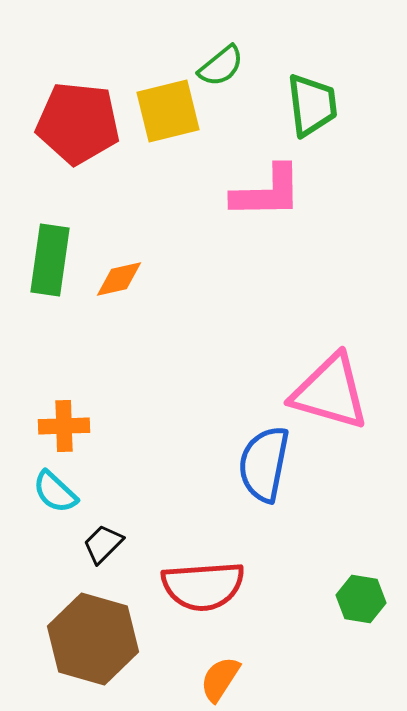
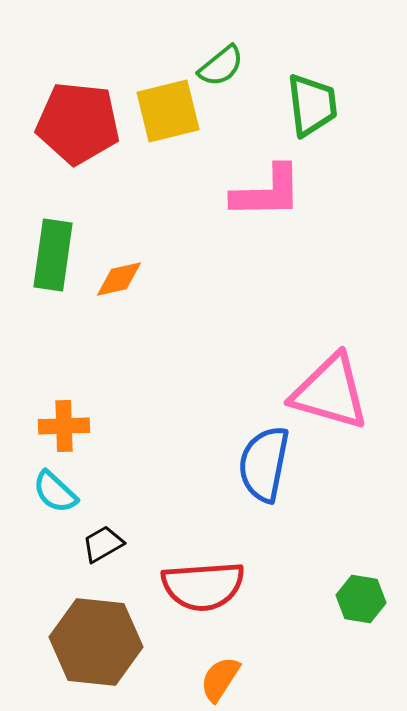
green rectangle: moved 3 px right, 5 px up
black trapezoid: rotated 15 degrees clockwise
brown hexagon: moved 3 px right, 3 px down; rotated 10 degrees counterclockwise
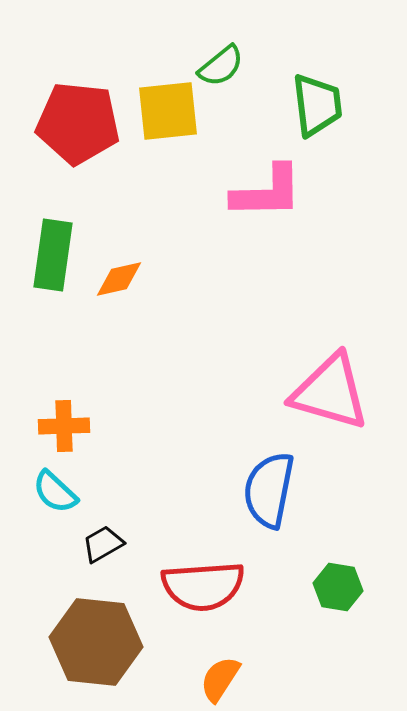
green trapezoid: moved 5 px right
yellow square: rotated 8 degrees clockwise
blue semicircle: moved 5 px right, 26 px down
green hexagon: moved 23 px left, 12 px up
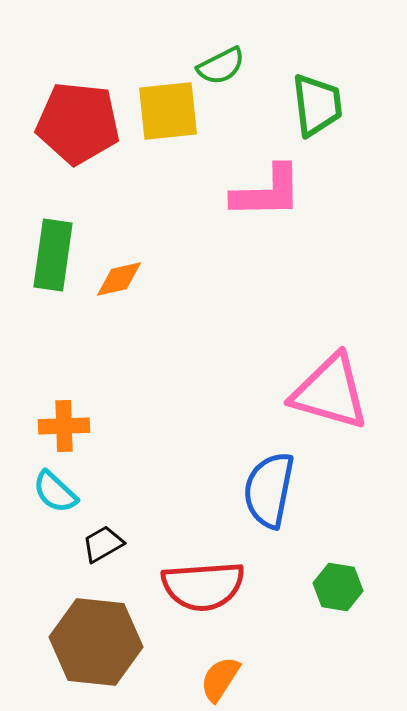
green semicircle: rotated 12 degrees clockwise
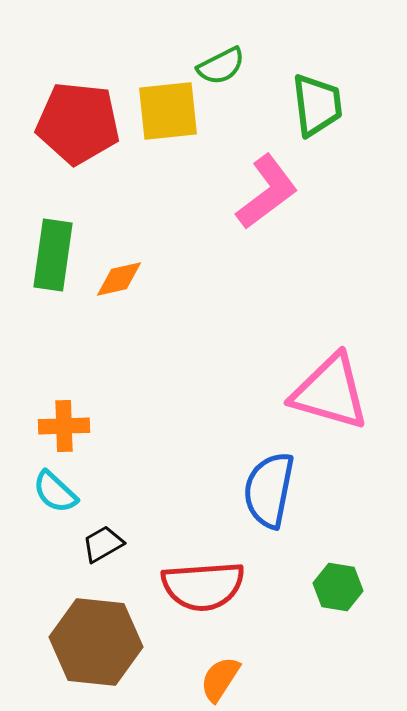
pink L-shape: rotated 36 degrees counterclockwise
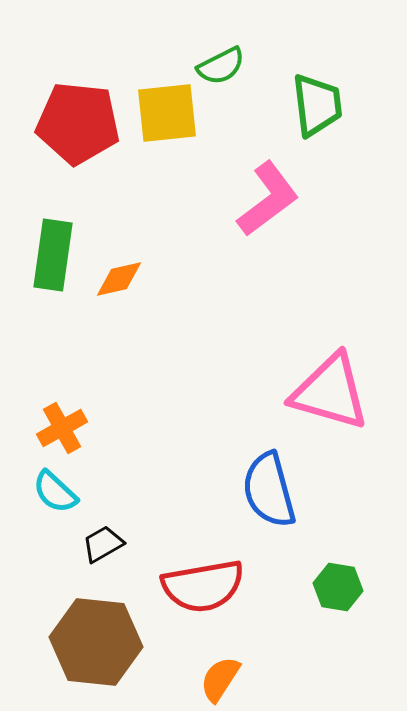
yellow square: moved 1 px left, 2 px down
pink L-shape: moved 1 px right, 7 px down
orange cross: moved 2 px left, 2 px down; rotated 27 degrees counterclockwise
blue semicircle: rotated 26 degrees counterclockwise
red semicircle: rotated 6 degrees counterclockwise
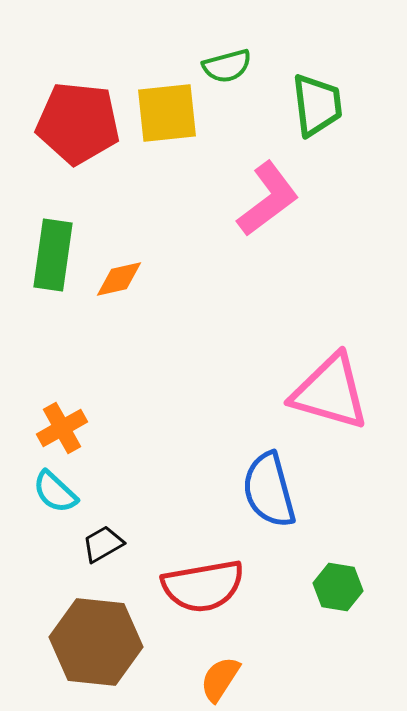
green semicircle: moved 6 px right; rotated 12 degrees clockwise
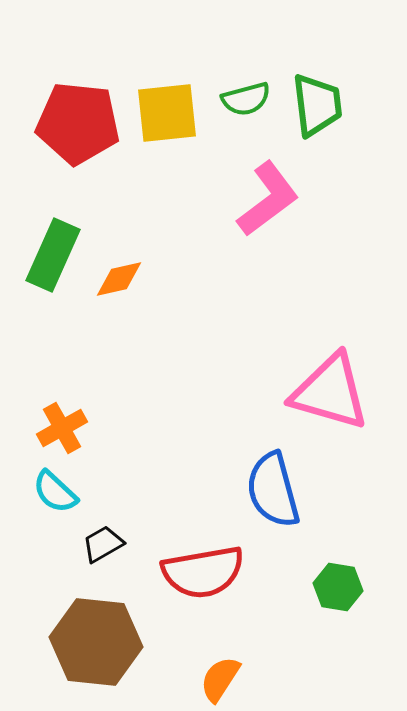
green semicircle: moved 19 px right, 33 px down
green rectangle: rotated 16 degrees clockwise
blue semicircle: moved 4 px right
red semicircle: moved 14 px up
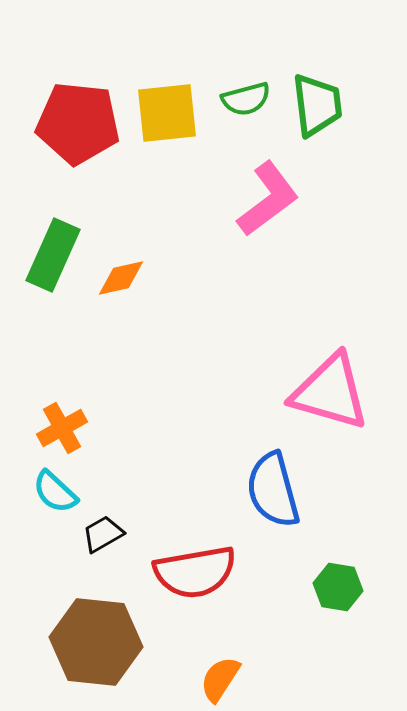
orange diamond: moved 2 px right, 1 px up
black trapezoid: moved 10 px up
red semicircle: moved 8 px left
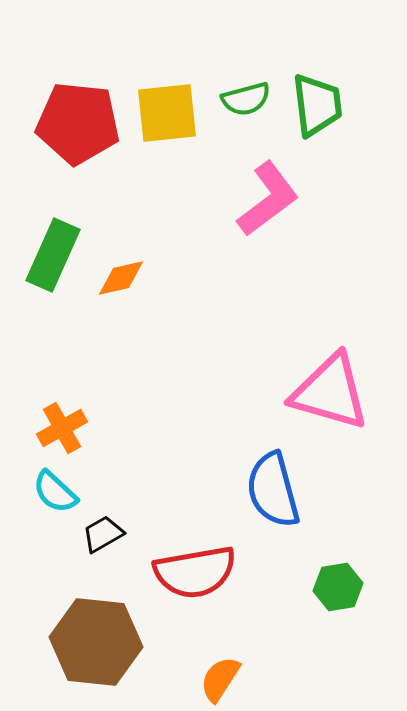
green hexagon: rotated 18 degrees counterclockwise
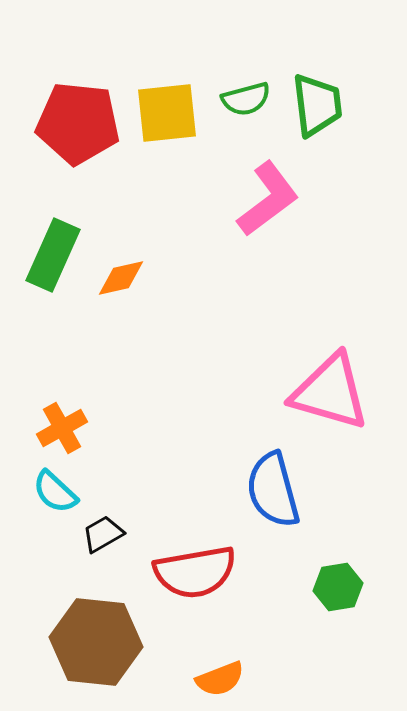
orange semicircle: rotated 144 degrees counterclockwise
